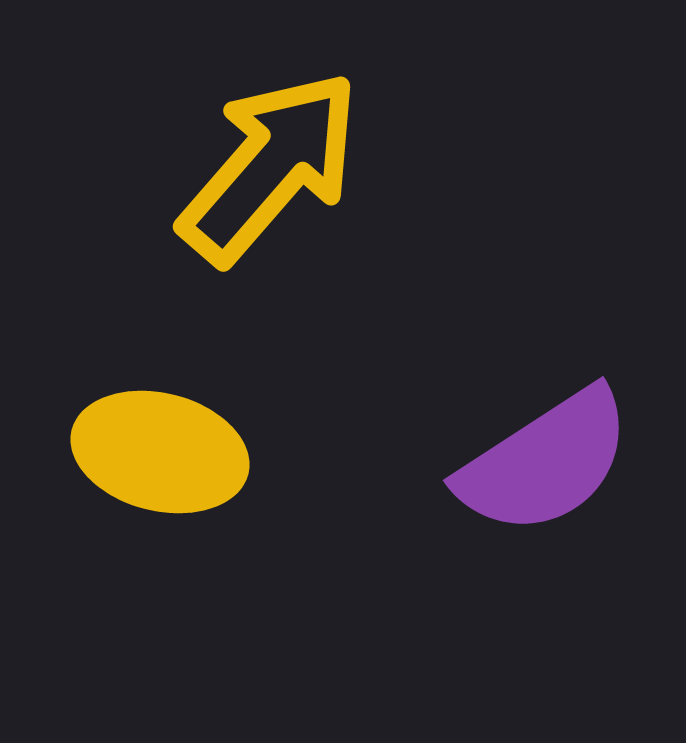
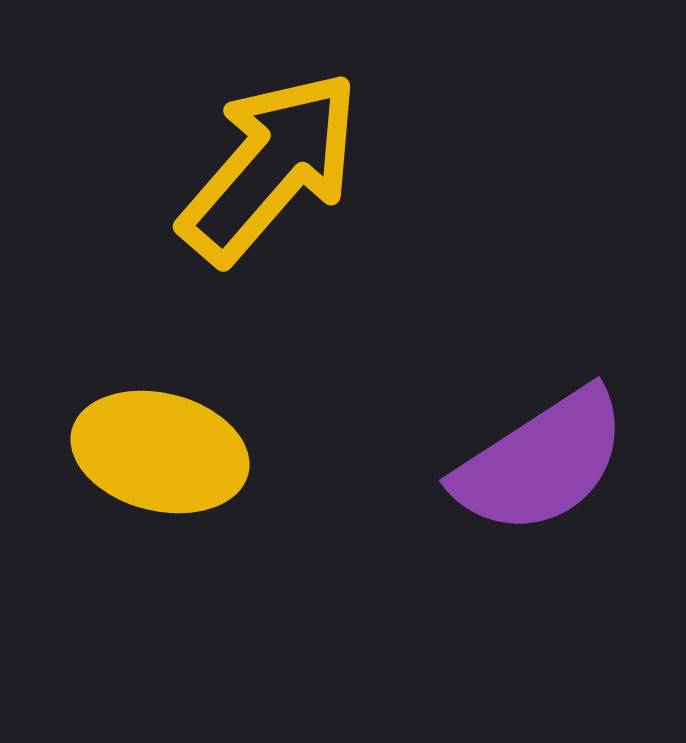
purple semicircle: moved 4 px left
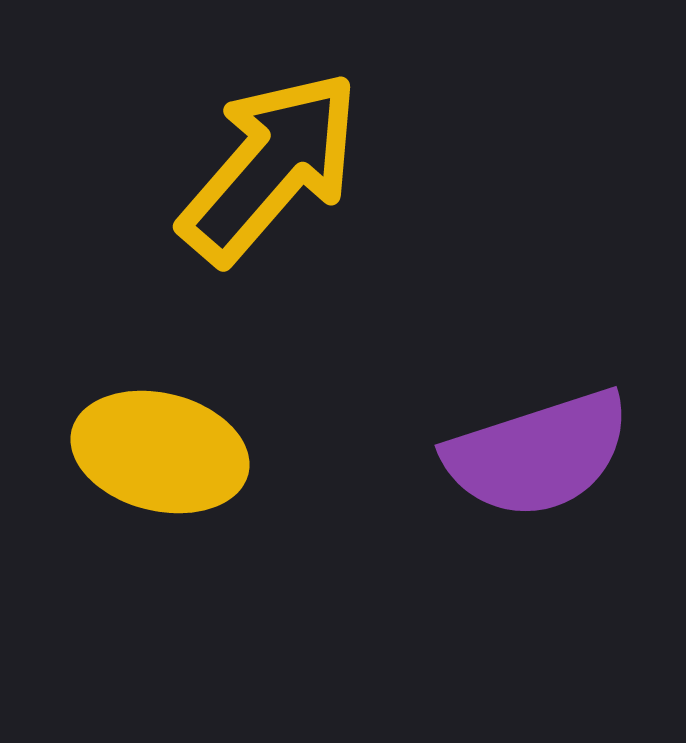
purple semicircle: moved 3 px left, 8 px up; rotated 15 degrees clockwise
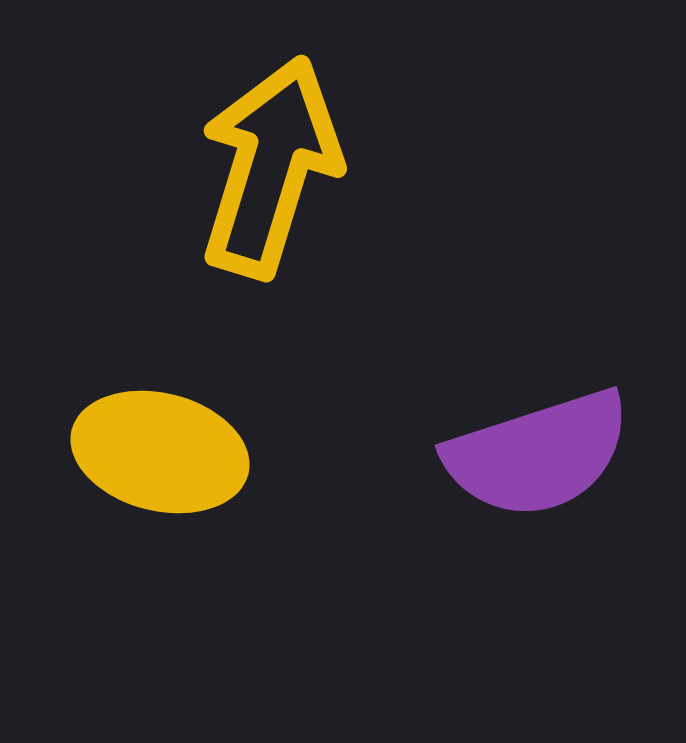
yellow arrow: rotated 24 degrees counterclockwise
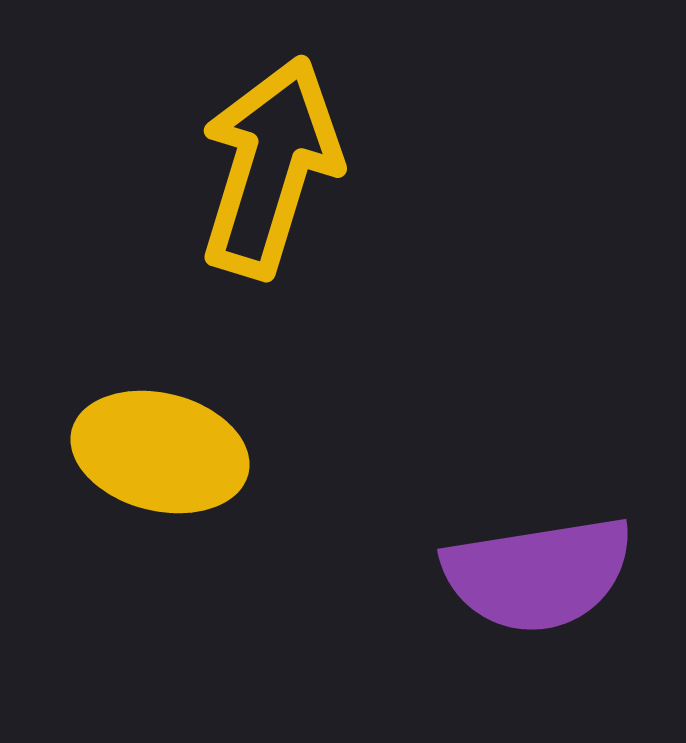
purple semicircle: moved 120 px down; rotated 9 degrees clockwise
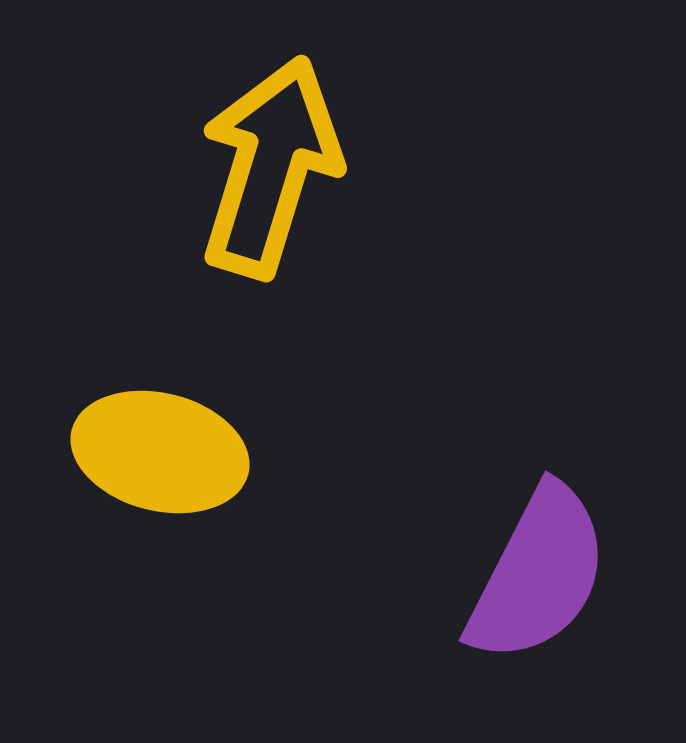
purple semicircle: rotated 54 degrees counterclockwise
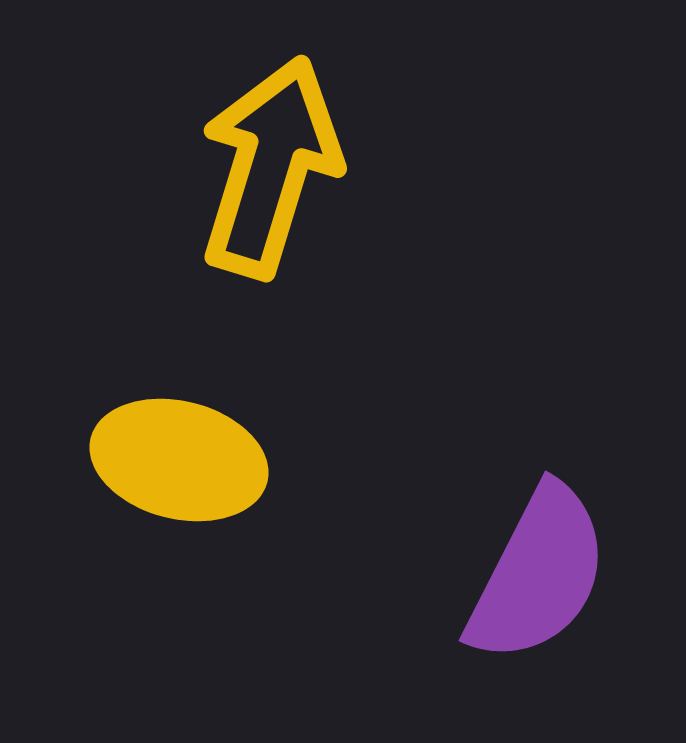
yellow ellipse: moved 19 px right, 8 px down
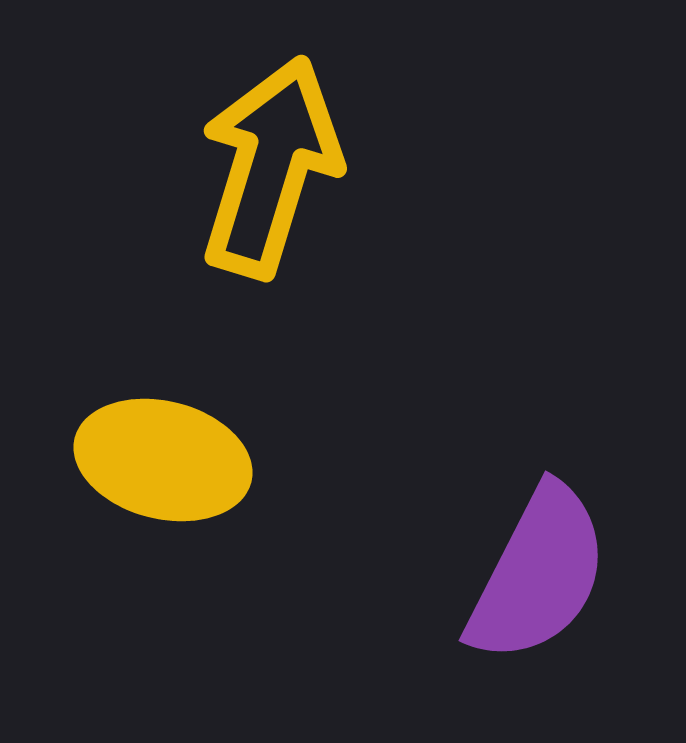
yellow ellipse: moved 16 px left
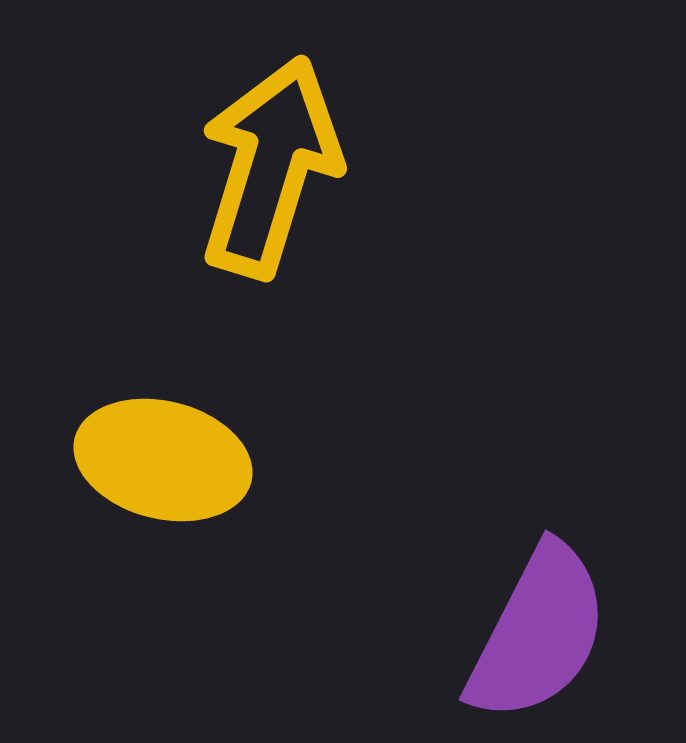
purple semicircle: moved 59 px down
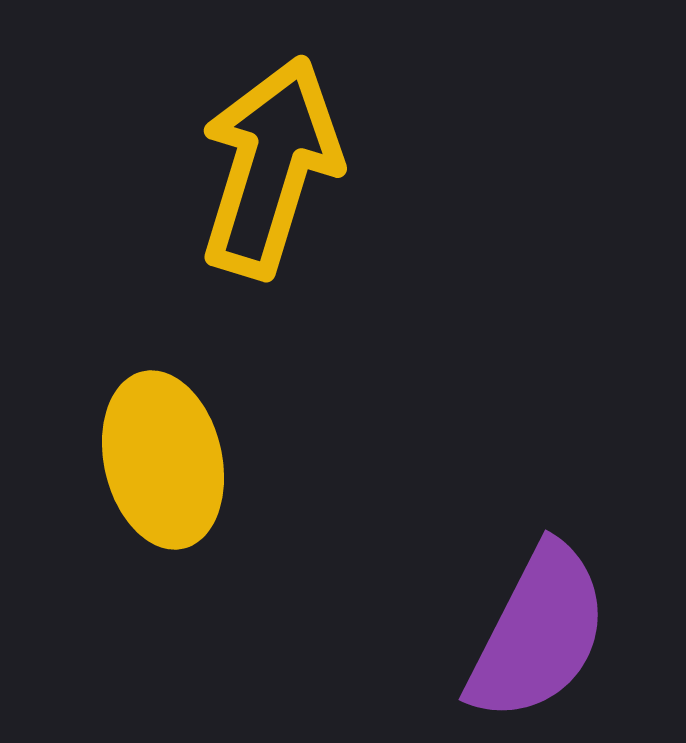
yellow ellipse: rotated 63 degrees clockwise
